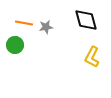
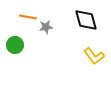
orange line: moved 4 px right, 6 px up
yellow L-shape: moved 2 px right, 1 px up; rotated 65 degrees counterclockwise
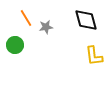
orange line: moved 2 px left, 1 px down; rotated 48 degrees clockwise
yellow L-shape: rotated 30 degrees clockwise
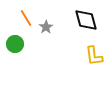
gray star: rotated 24 degrees counterclockwise
green circle: moved 1 px up
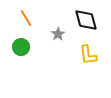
gray star: moved 12 px right, 7 px down
green circle: moved 6 px right, 3 px down
yellow L-shape: moved 6 px left, 1 px up
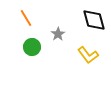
black diamond: moved 8 px right
green circle: moved 11 px right
yellow L-shape: rotated 30 degrees counterclockwise
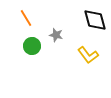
black diamond: moved 1 px right
gray star: moved 2 px left, 1 px down; rotated 24 degrees counterclockwise
green circle: moved 1 px up
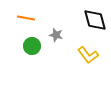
orange line: rotated 48 degrees counterclockwise
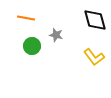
yellow L-shape: moved 6 px right, 2 px down
